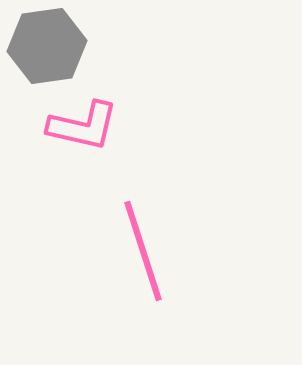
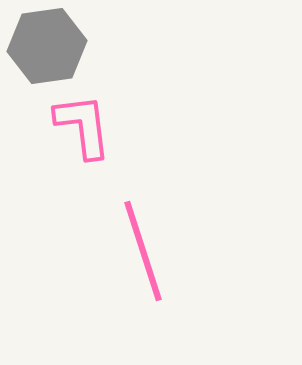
pink L-shape: rotated 110 degrees counterclockwise
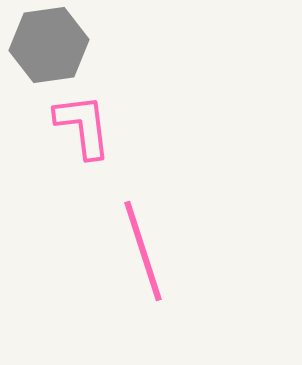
gray hexagon: moved 2 px right, 1 px up
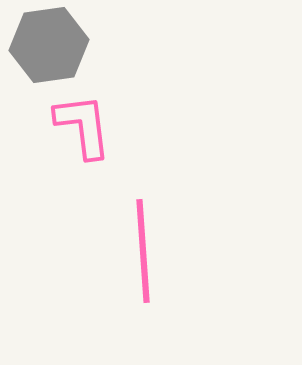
pink line: rotated 14 degrees clockwise
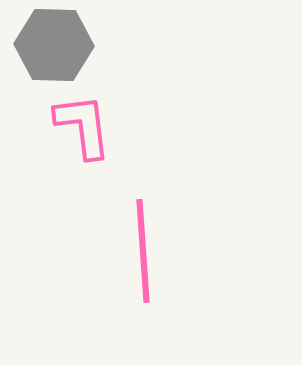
gray hexagon: moved 5 px right; rotated 10 degrees clockwise
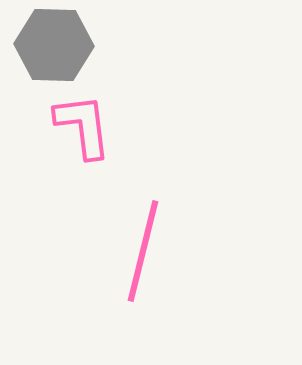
pink line: rotated 18 degrees clockwise
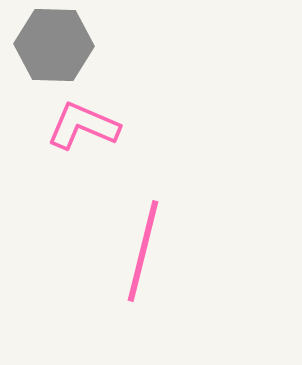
pink L-shape: rotated 60 degrees counterclockwise
